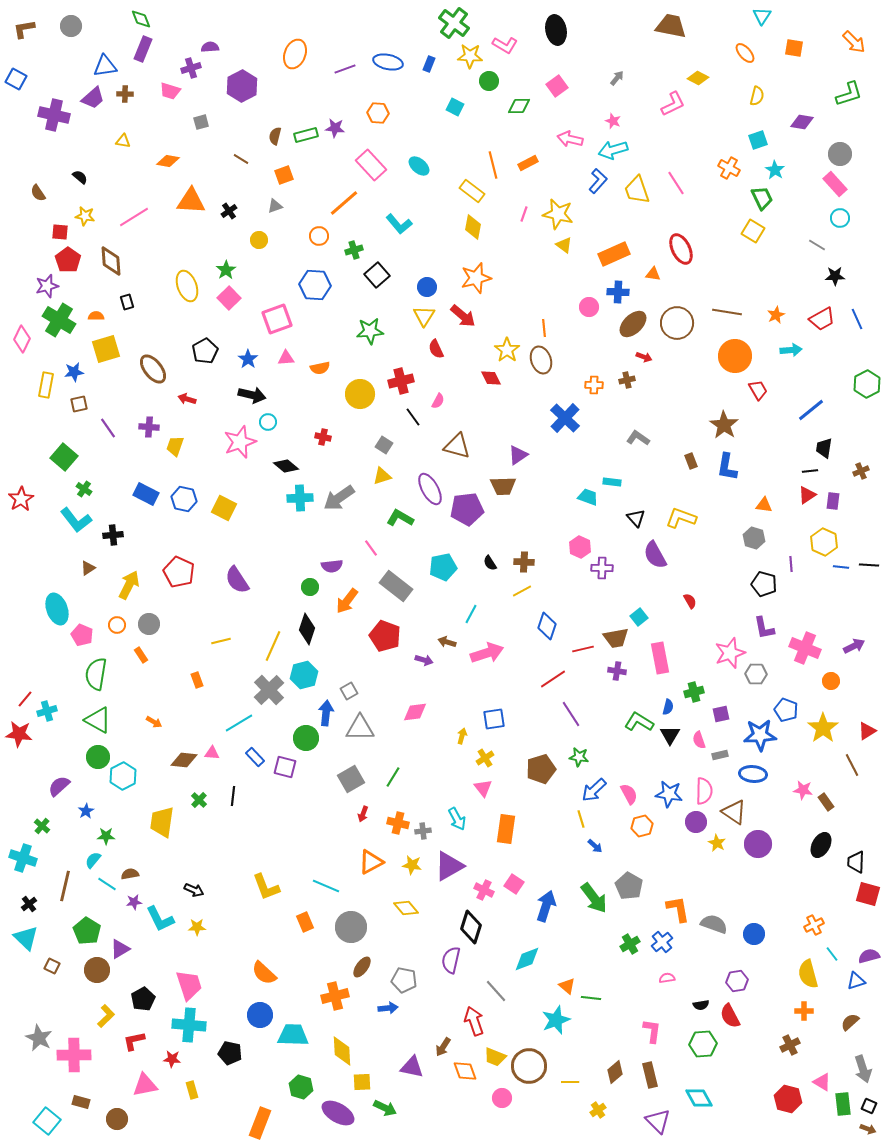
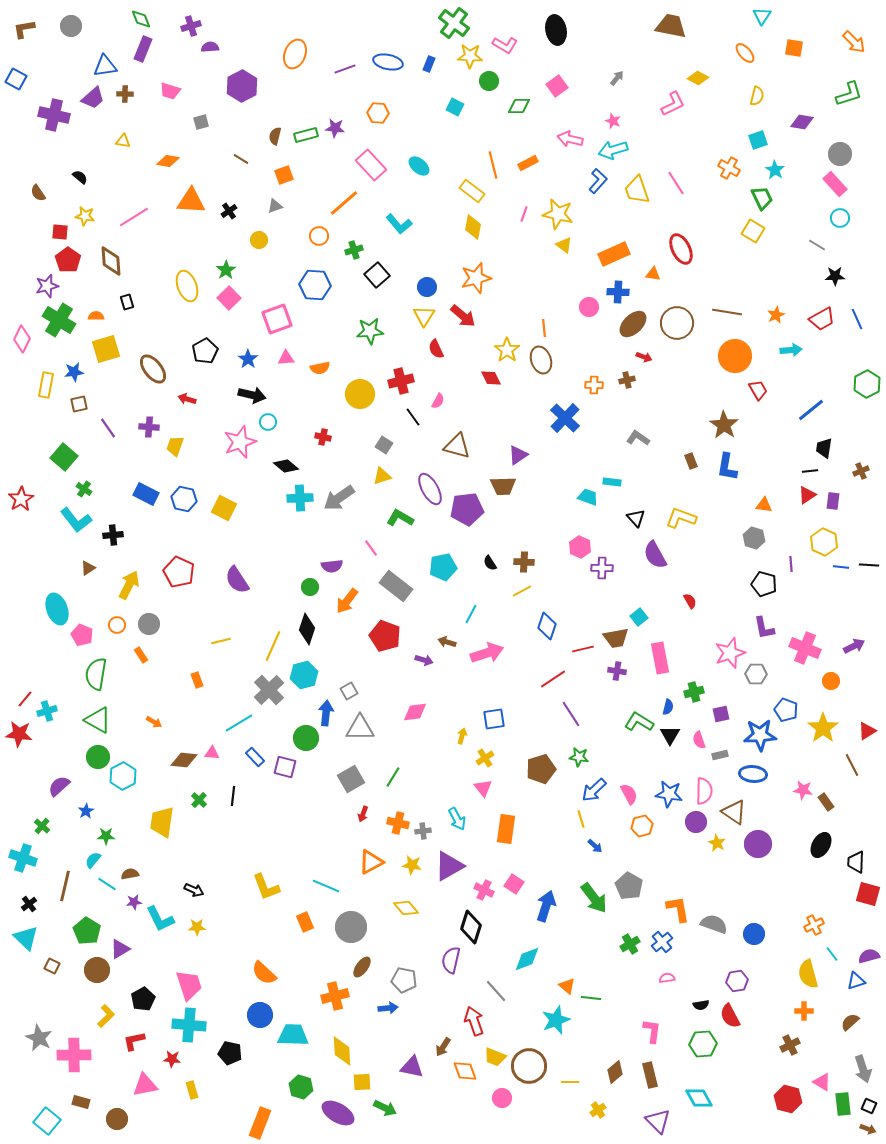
purple cross at (191, 68): moved 42 px up
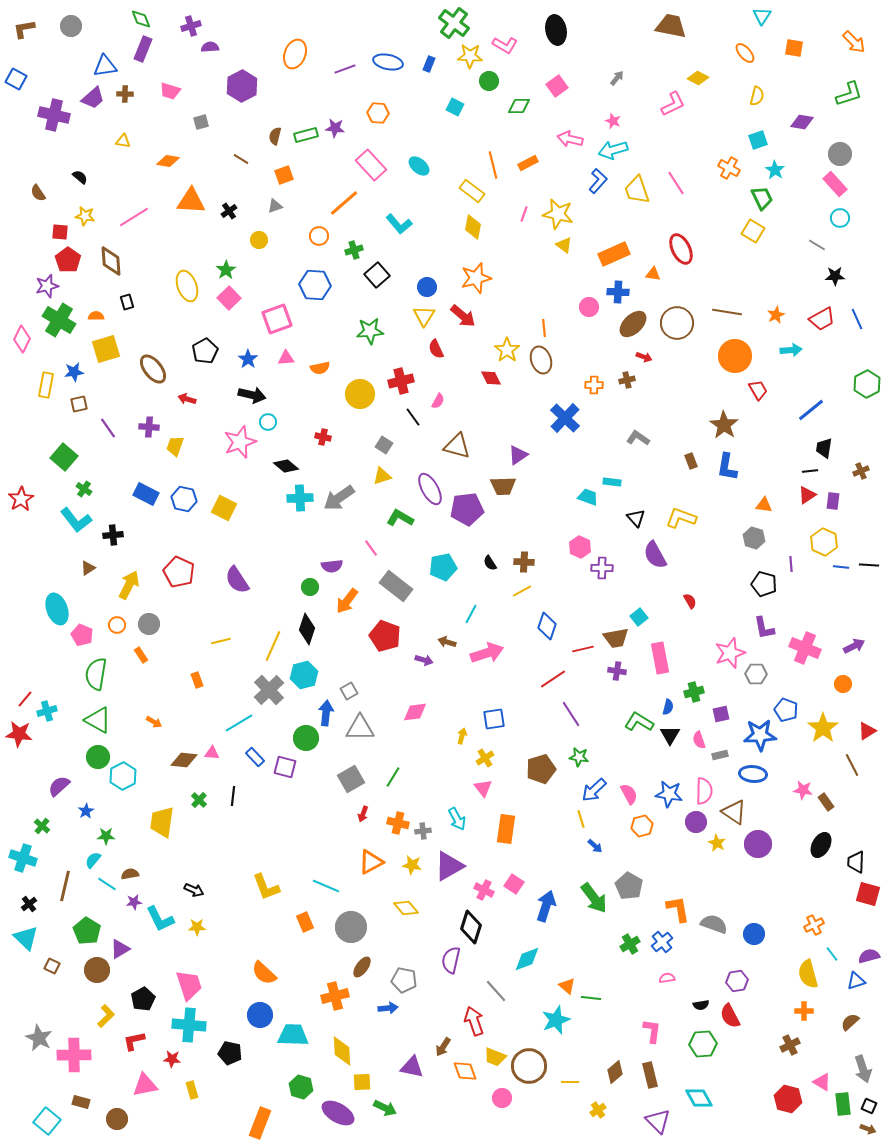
orange circle at (831, 681): moved 12 px right, 3 px down
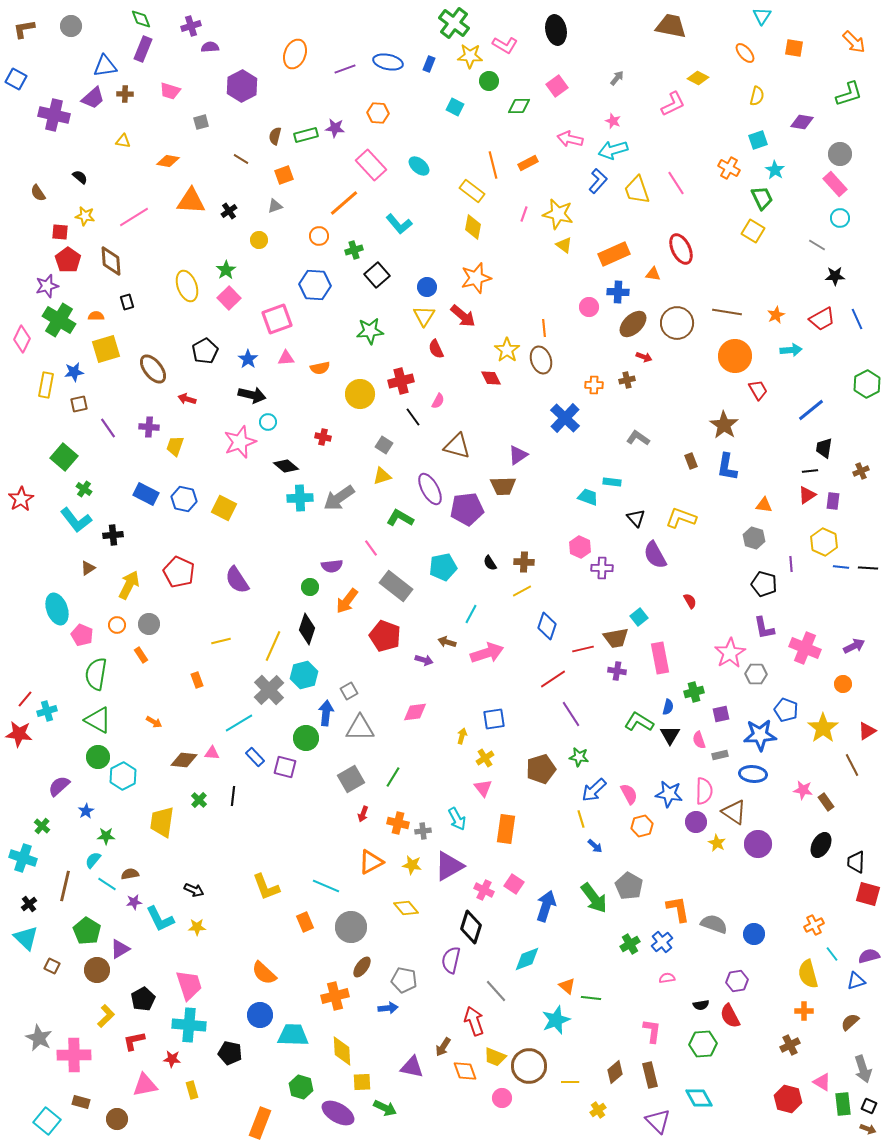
black line at (869, 565): moved 1 px left, 3 px down
pink star at (730, 653): rotated 12 degrees counterclockwise
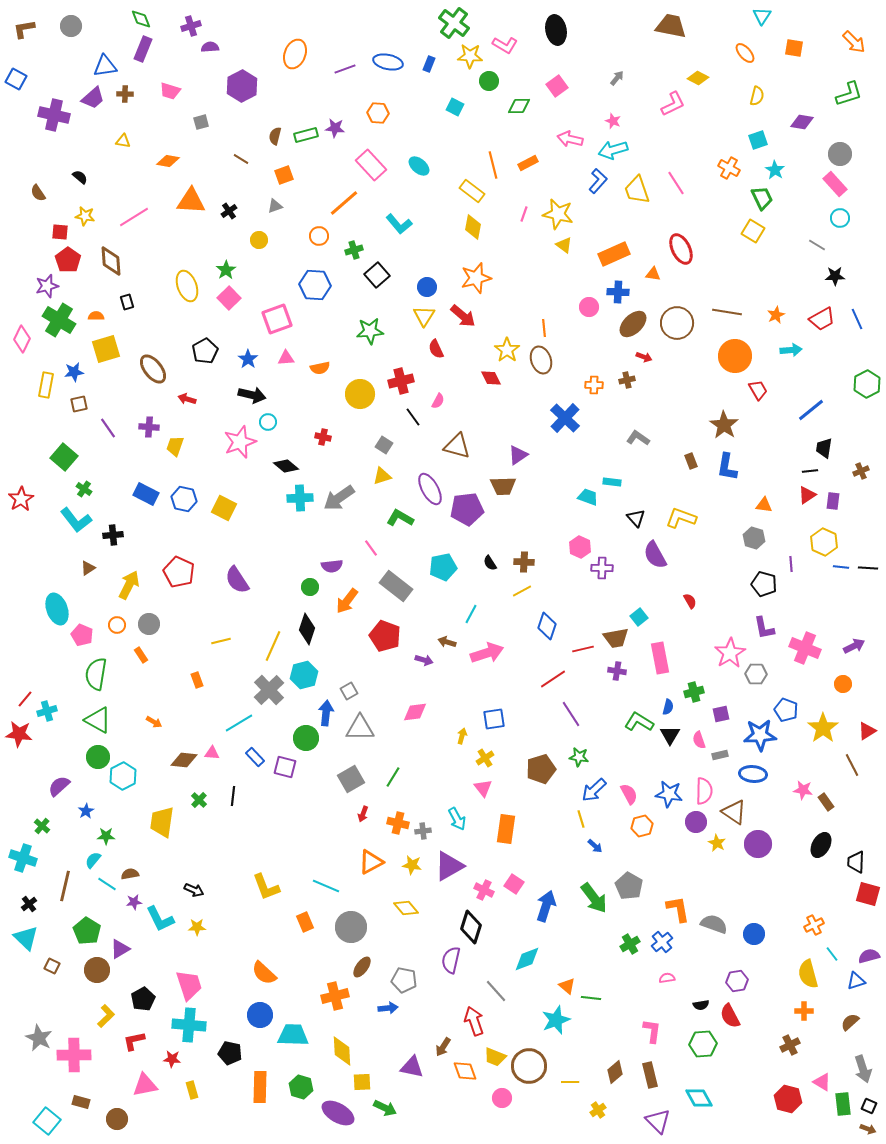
orange rectangle at (260, 1123): moved 36 px up; rotated 20 degrees counterclockwise
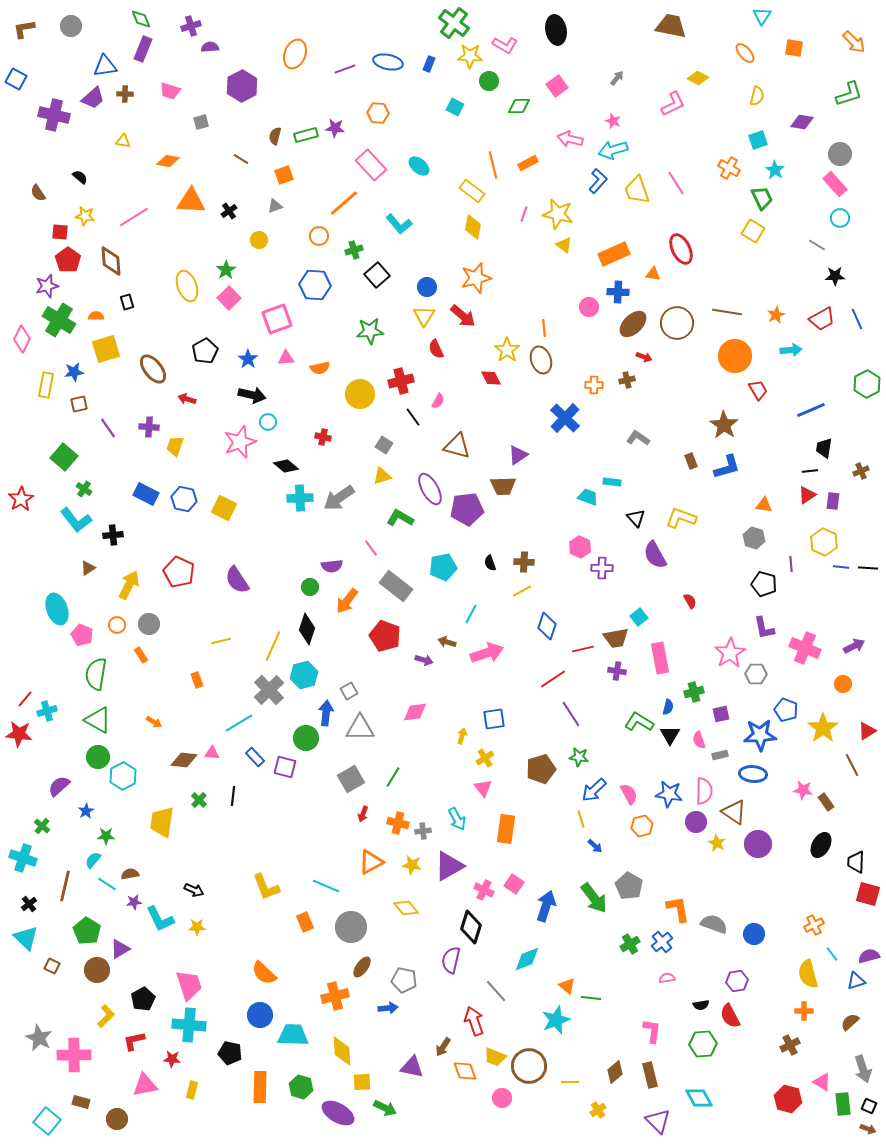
blue line at (811, 410): rotated 16 degrees clockwise
blue L-shape at (727, 467): rotated 116 degrees counterclockwise
black semicircle at (490, 563): rotated 14 degrees clockwise
yellow rectangle at (192, 1090): rotated 30 degrees clockwise
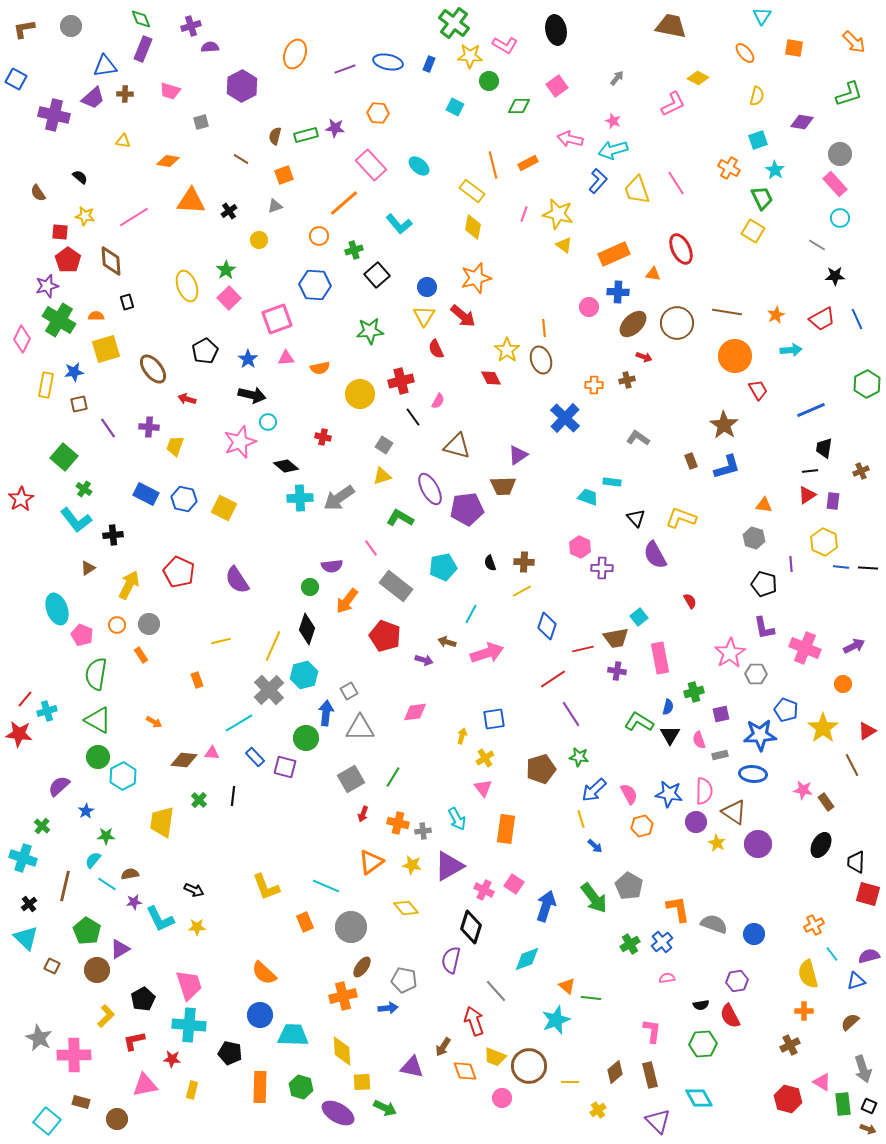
orange triangle at (371, 862): rotated 8 degrees counterclockwise
orange cross at (335, 996): moved 8 px right
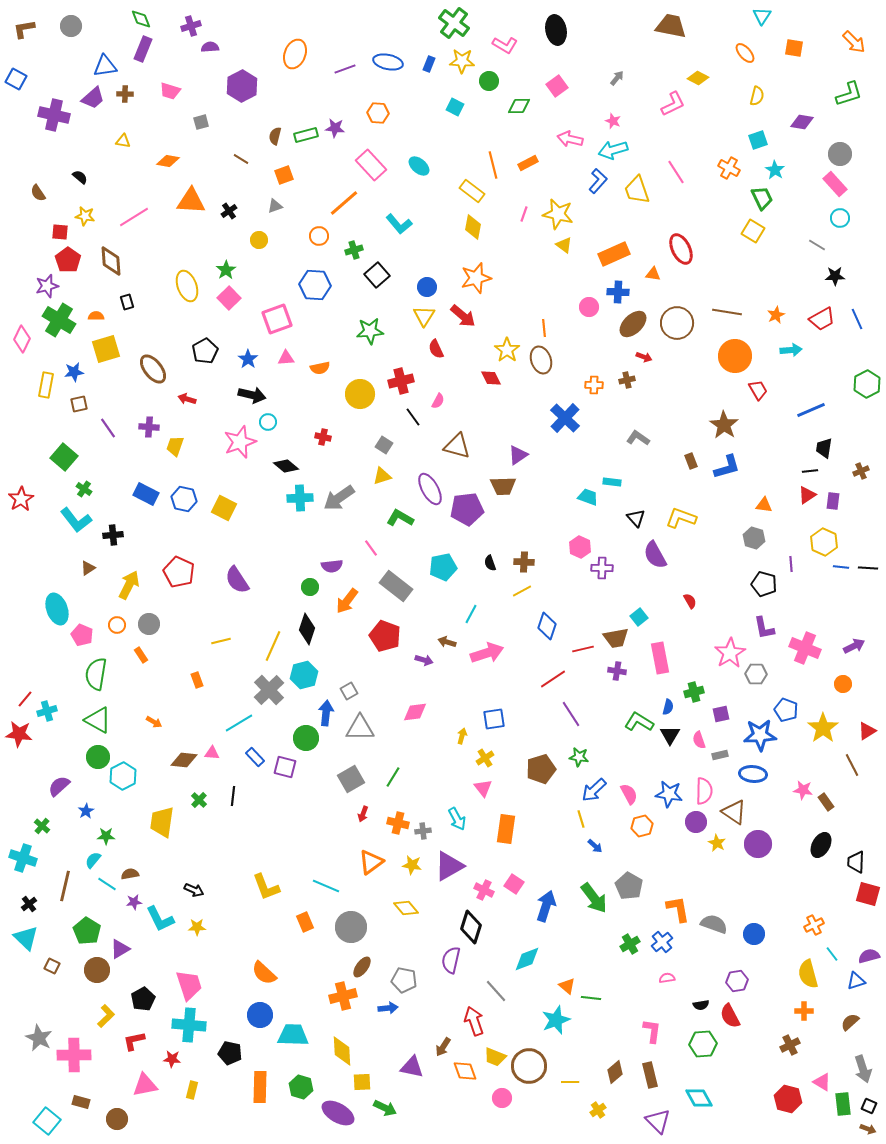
yellow star at (470, 56): moved 8 px left, 5 px down
pink line at (676, 183): moved 11 px up
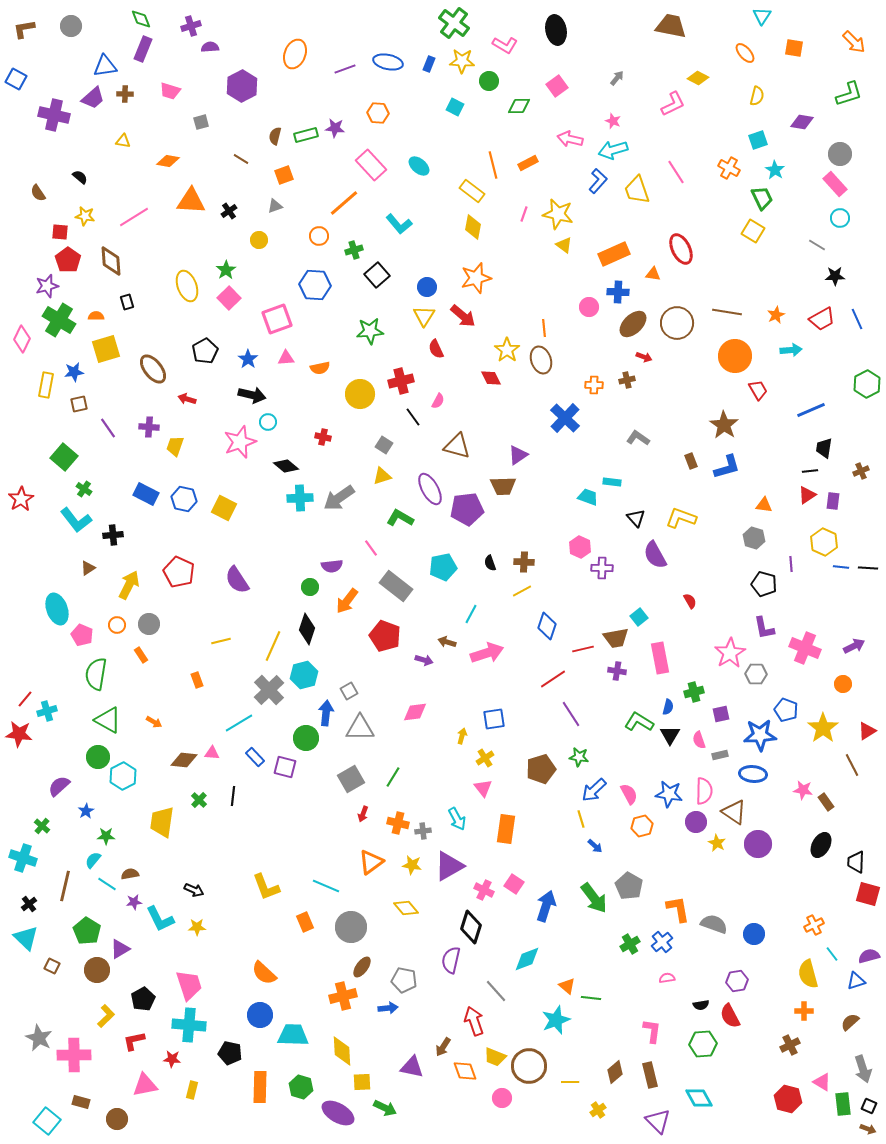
green triangle at (98, 720): moved 10 px right
